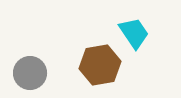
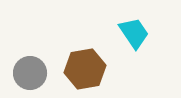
brown hexagon: moved 15 px left, 4 px down
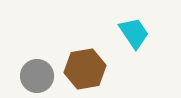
gray circle: moved 7 px right, 3 px down
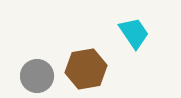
brown hexagon: moved 1 px right
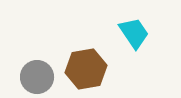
gray circle: moved 1 px down
